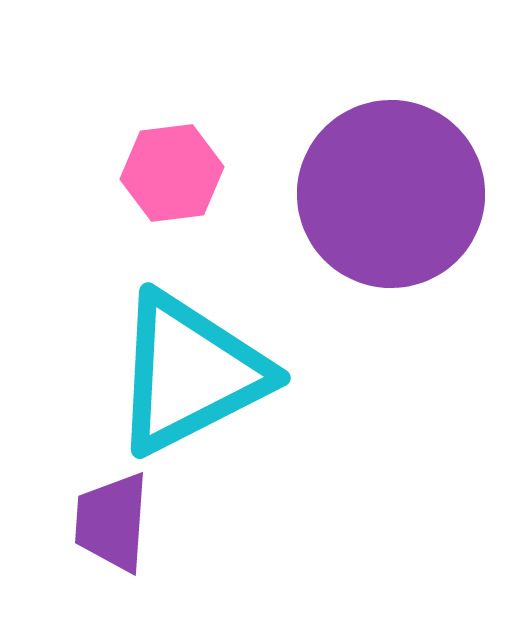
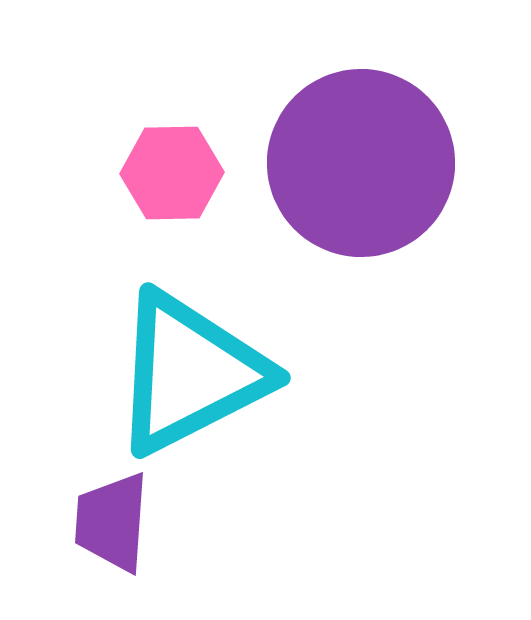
pink hexagon: rotated 6 degrees clockwise
purple circle: moved 30 px left, 31 px up
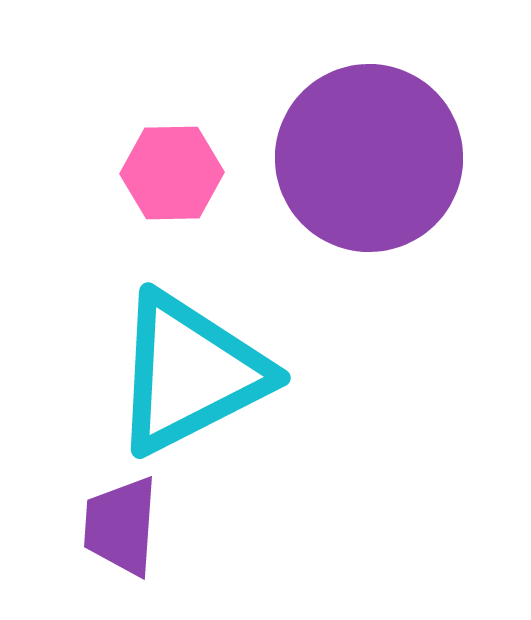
purple circle: moved 8 px right, 5 px up
purple trapezoid: moved 9 px right, 4 px down
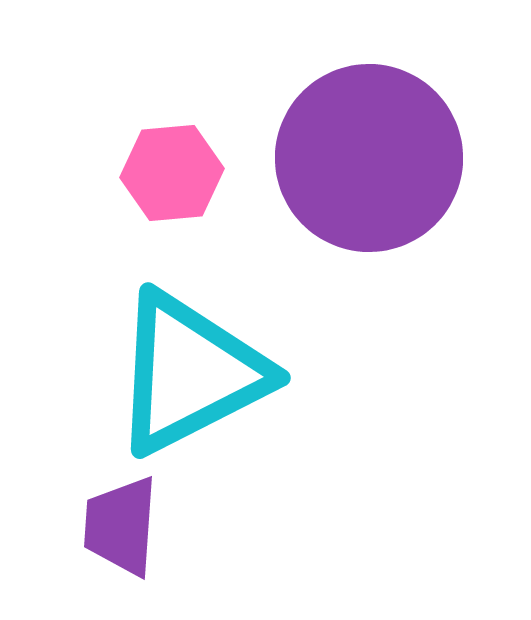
pink hexagon: rotated 4 degrees counterclockwise
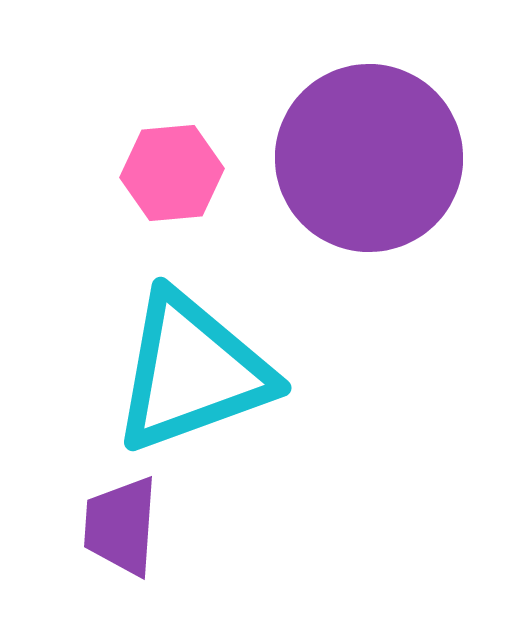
cyan triangle: moved 2 px right, 1 px up; rotated 7 degrees clockwise
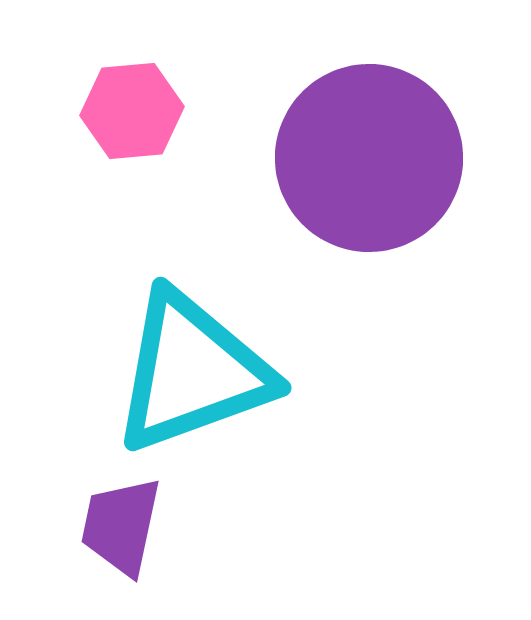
pink hexagon: moved 40 px left, 62 px up
purple trapezoid: rotated 8 degrees clockwise
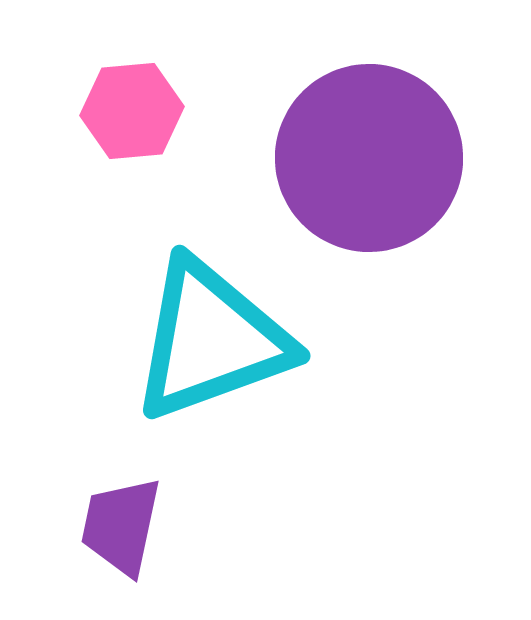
cyan triangle: moved 19 px right, 32 px up
